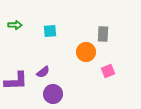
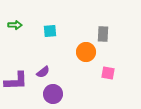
pink square: moved 2 px down; rotated 32 degrees clockwise
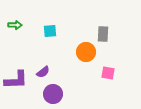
purple L-shape: moved 1 px up
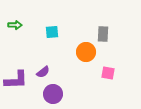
cyan square: moved 2 px right, 1 px down
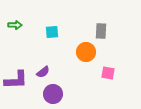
gray rectangle: moved 2 px left, 3 px up
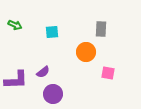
green arrow: rotated 24 degrees clockwise
gray rectangle: moved 2 px up
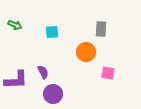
purple semicircle: rotated 80 degrees counterclockwise
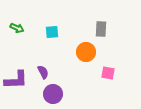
green arrow: moved 2 px right, 3 px down
